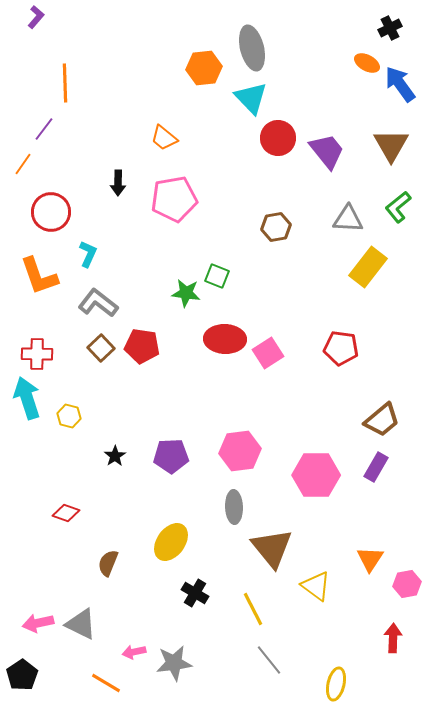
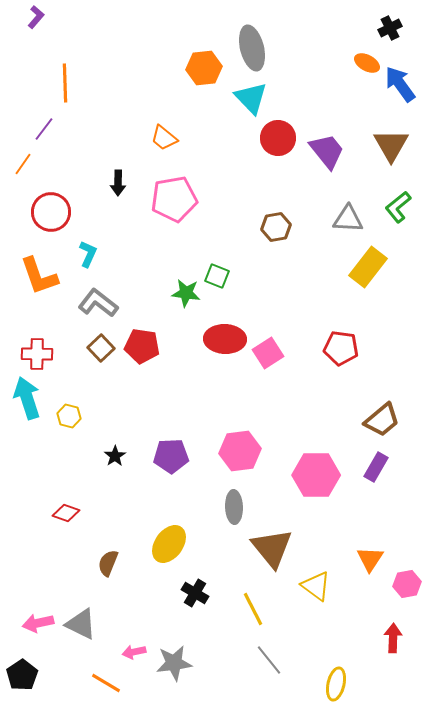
yellow ellipse at (171, 542): moved 2 px left, 2 px down
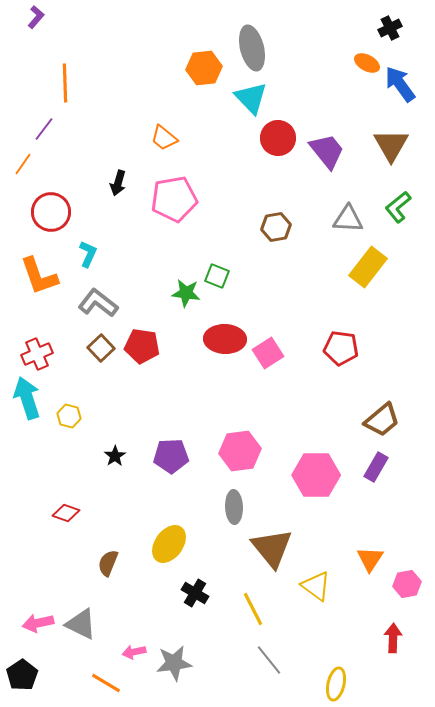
black arrow at (118, 183): rotated 15 degrees clockwise
red cross at (37, 354): rotated 24 degrees counterclockwise
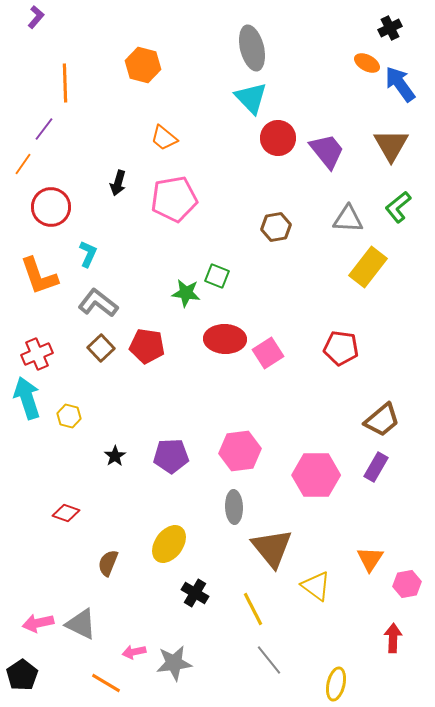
orange hexagon at (204, 68): moved 61 px left, 3 px up; rotated 20 degrees clockwise
red circle at (51, 212): moved 5 px up
red pentagon at (142, 346): moved 5 px right
